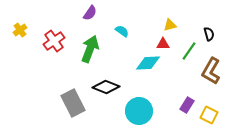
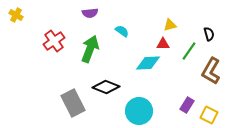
purple semicircle: rotated 49 degrees clockwise
yellow cross: moved 4 px left, 15 px up; rotated 24 degrees counterclockwise
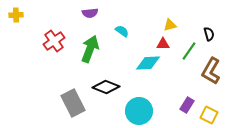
yellow cross: rotated 32 degrees counterclockwise
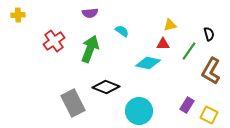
yellow cross: moved 2 px right
cyan diamond: rotated 15 degrees clockwise
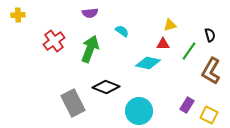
black semicircle: moved 1 px right, 1 px down
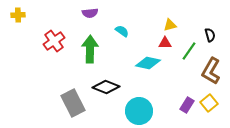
red triangle: moved 2 px right, 1 px up
green arrow: rotated 20 degrees counterclockwise
yellow square: moved 12 px up; rotated 24 degrees clockwise
